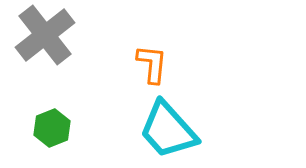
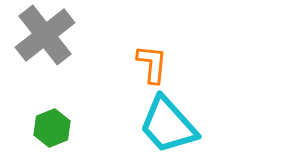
cyan trapezoid: moved 5 px up
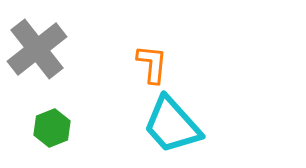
gray cross: moved 8 px left, 14 px down
cyan trapezoid: moved 4 px right
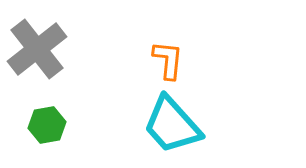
orange L-shape: moved 16 px right, 4 px up
green hexagon: moved 5 px left, 3 px up; rotated 12 degrees clockwise
